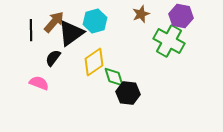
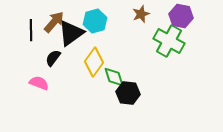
yellow diamond: rotated 20 degrees counterclockwise
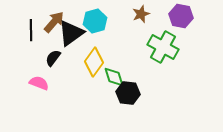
green cross: moved 6 px left, 6 px down
